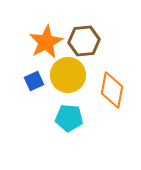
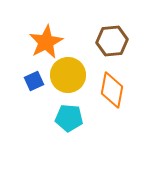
brown hexagon: moved 28 px right
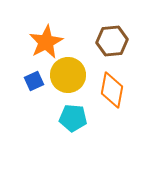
cyan pentagon: moved 4 px right
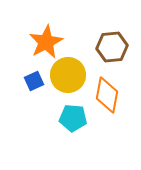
brown hexagon: moved 6 px down
orange diamond: moved 5 px left, 5 px down
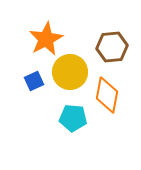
orange star: moved 3 px up
yellow circle: moved 2 px right, 3 px up
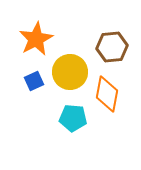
orange star: moved 10 px left
orange diamond: moved 1 px up
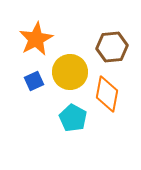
cyan pentagon: rotated 24 degrees clockwise
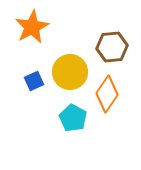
orange star: moved 4 px left, 12 px up
orange diamond: rotated 24 degrees clockwise
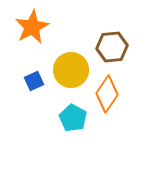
yellow circle: moved 1 px right, 2 px up
